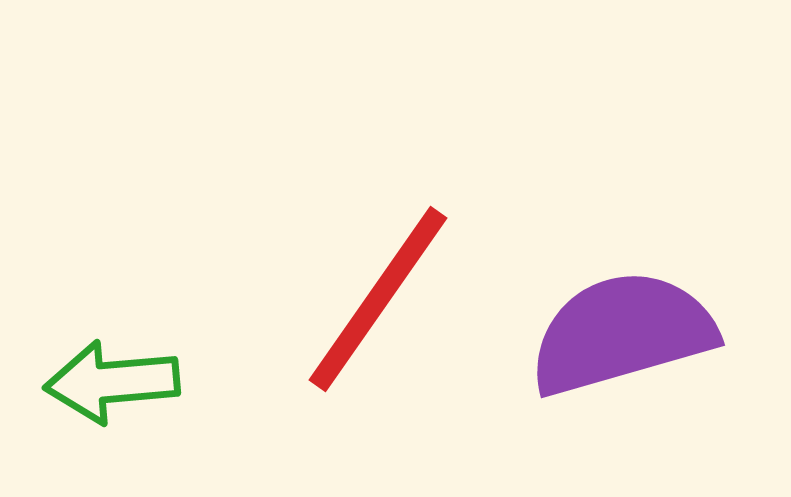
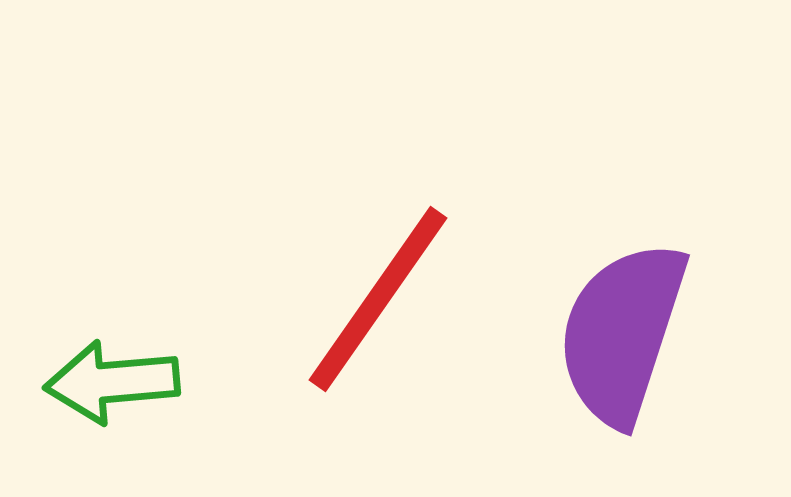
purple semicircle: rotated 56 degrees counterclockwise
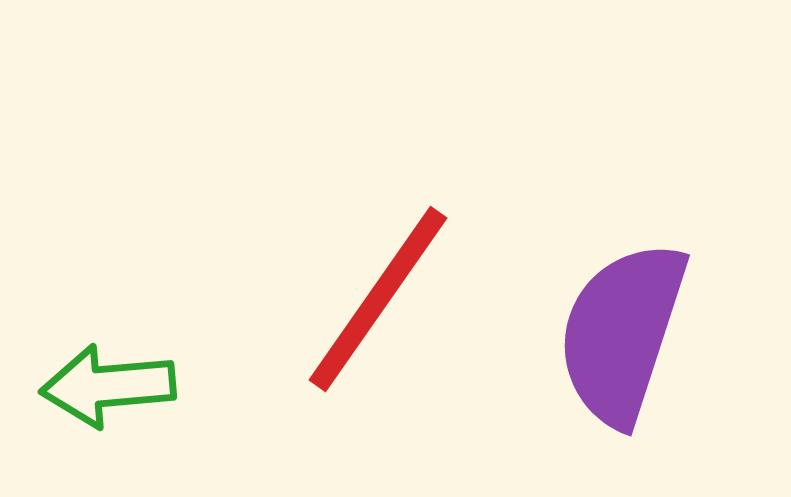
green arrow: moved 4 px left, 4 px down
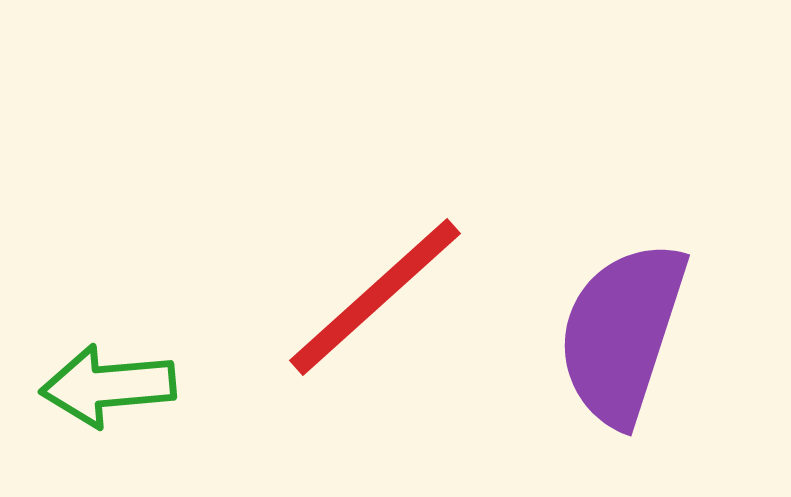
red line: moved 3 px left, 2 px up; rotated 13 degrees clockwise
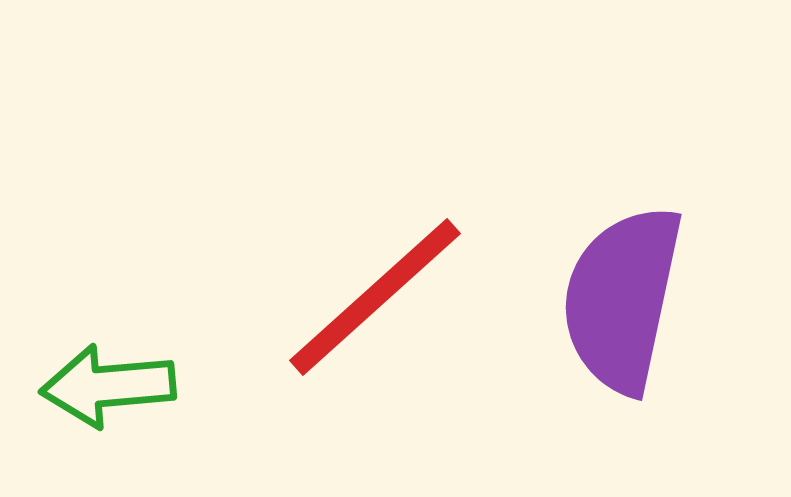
purple semicircle: moved 34 px up; rotated 6 degrees counterclockwise
